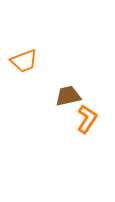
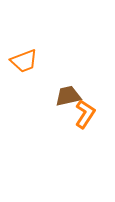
orange L-shape: moved 2 px left, 5 px up
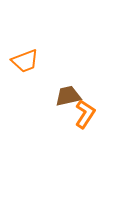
orange trapezoid: moved 1 px right
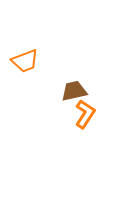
brown trapezoid: moved 6 px right, 5 px up
